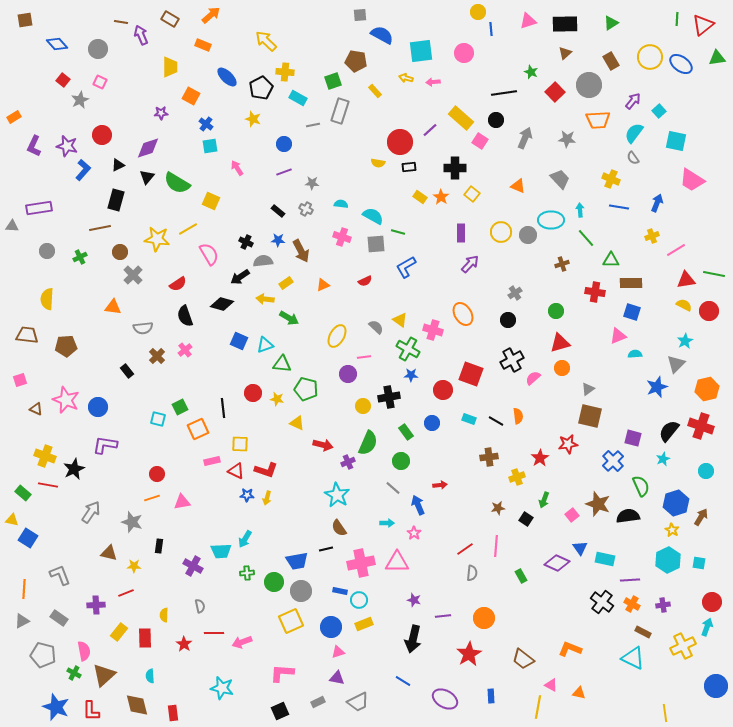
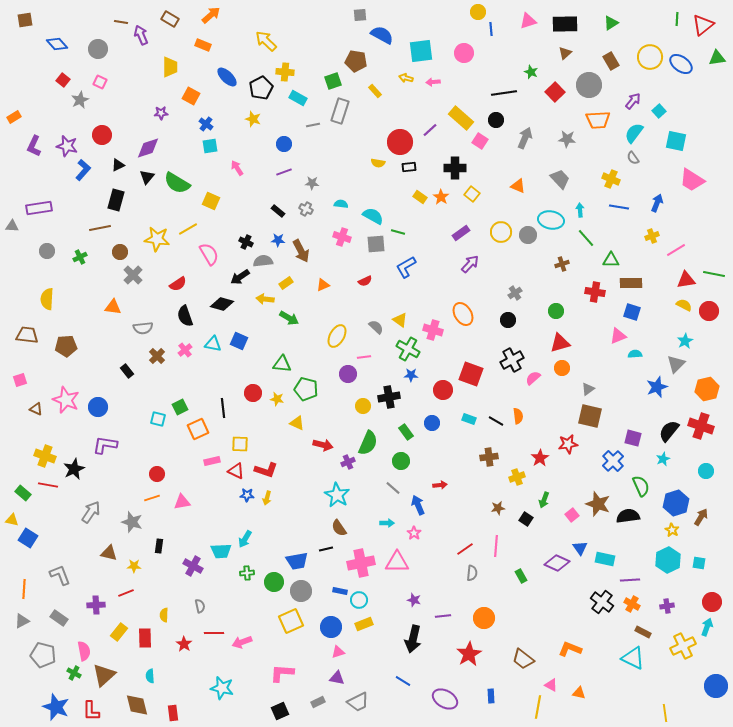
cyan ellipse at (551, 220): rotated 10 degrees clockwise
purple rectangle at (461, 233): rotated 54 degrees clockwise
cyan triangle at (265, 345): moved 52 px left, 1 px up; rotated 30 degrees clockwise
purple cross at (663, 605): moved 4 px right, 1 px down
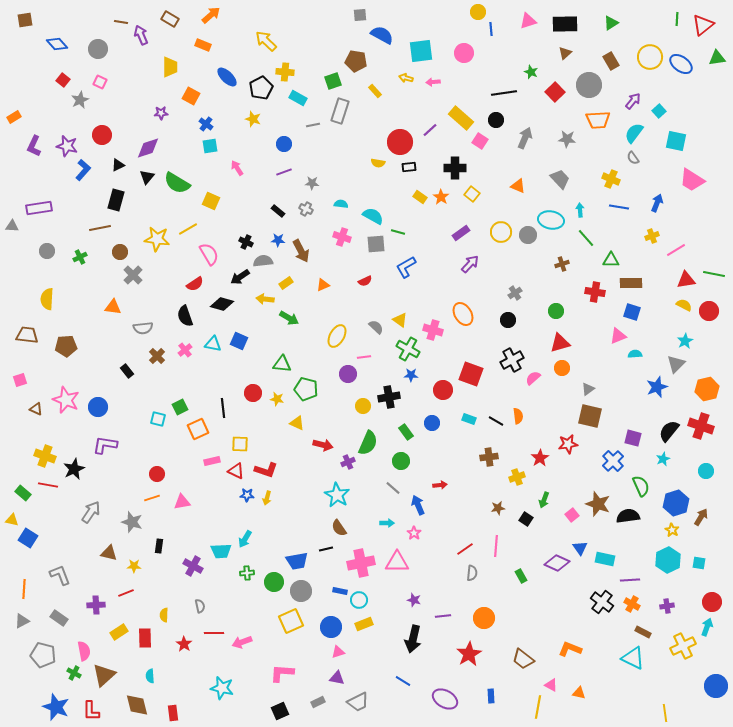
red semicircle at (178, 284): moved 17 px right
yellow rectangle at (119, 632): rotated 18 degrees clockwise
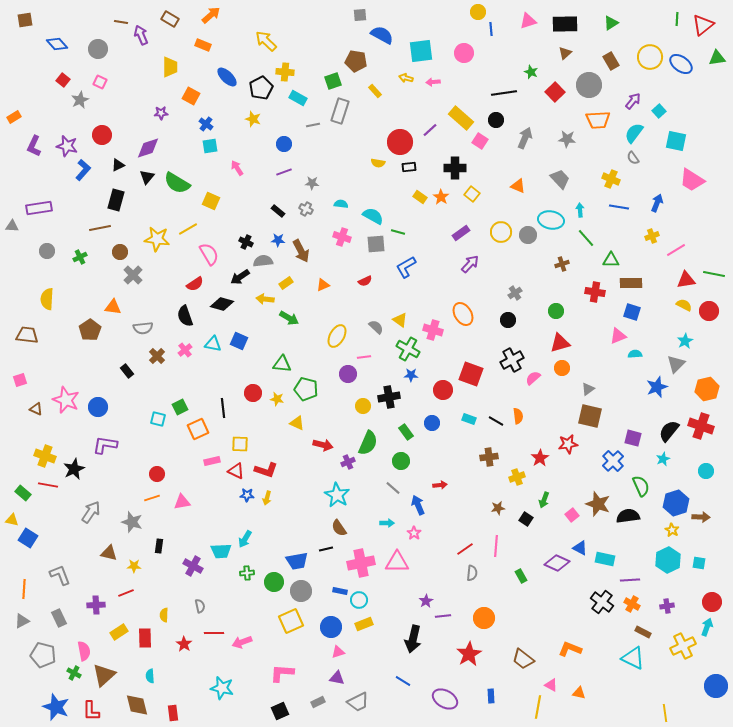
brown pentagon at (66, 346): moved 24 px right, 16 px up; rotated 30 degrees counterclockwise
brown arrow at (701, 517): rotated 60 degrees clockwise
blue triangle at (580, 548): rotated 28 degrees counterclockwise
purple star at (414, 600): moved 12 px right, 1 px down; rotated 24 degrees clockwise
gray rectangle at (59, 618): rotated 30 degrees clockwise
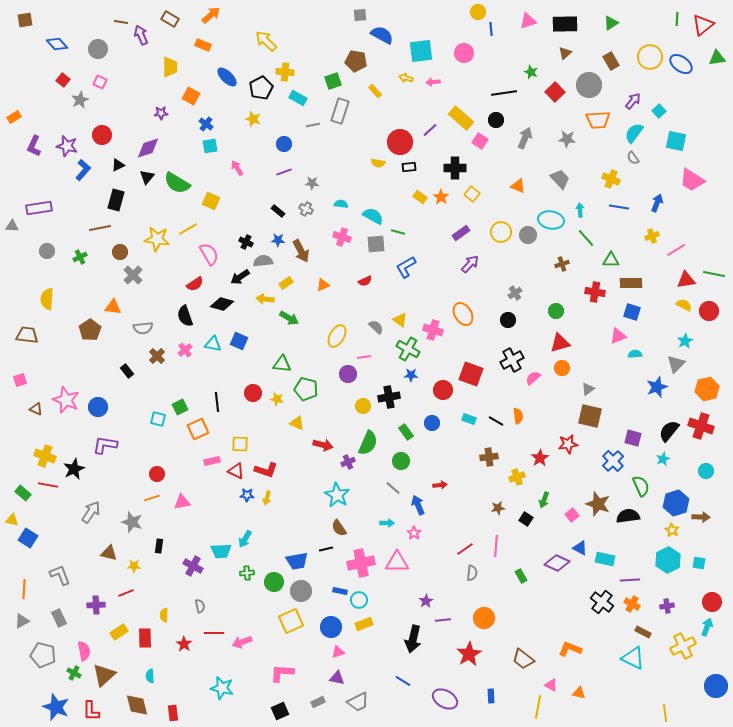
black line at (223, 408): moved 6 px left, 6 px up
purple line at (443, 616): moved 4 px down
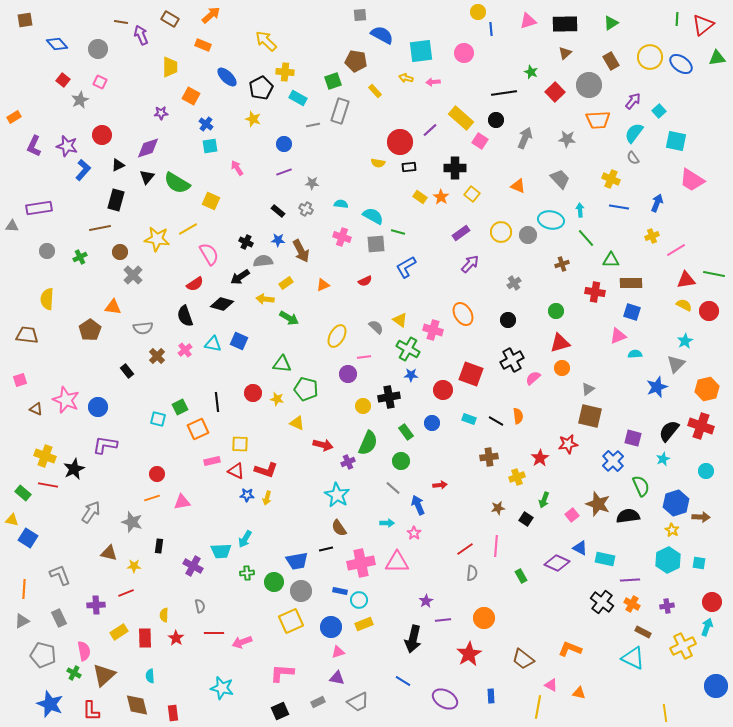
gray cross at (515, 293): moved 1 px left, 10 px up
red star at (184, 644): moved 8 px left, 6 px up
blue star at (56, 707): moved 6 px left, 3 px up
